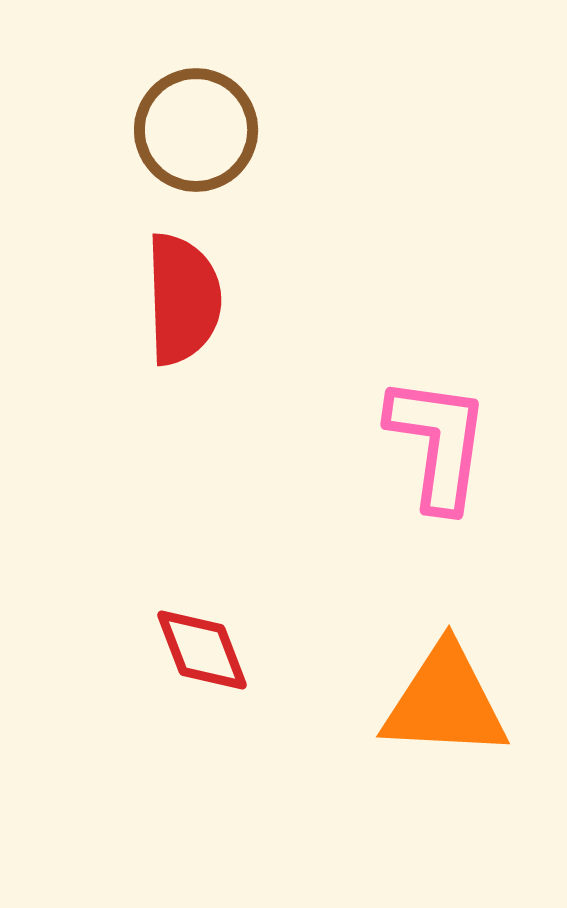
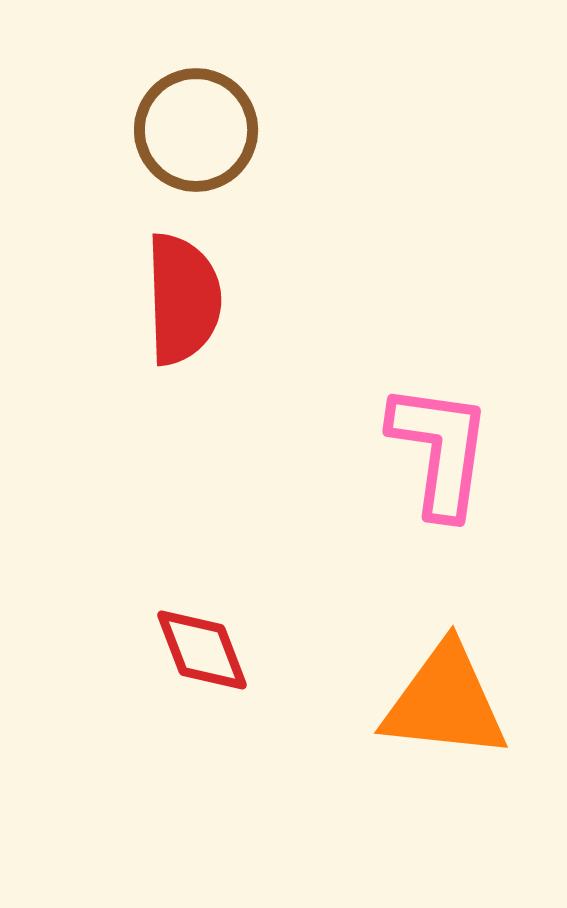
pink L-shape: moved 2 px right, 7 px down
orange triangle: rotated 3 degrees clockwise
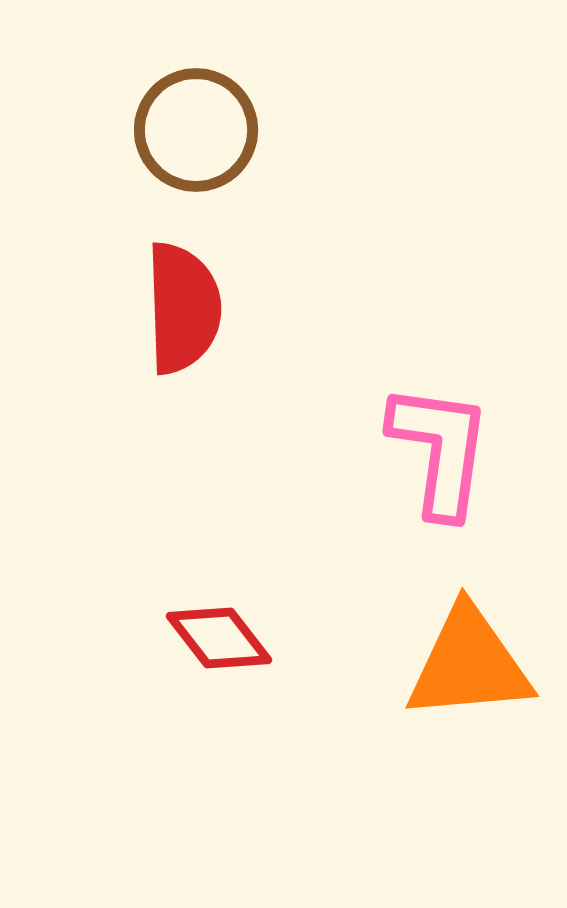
red semicircle: moved 9 px down
red diamond: moved 17 px right, 12 px up; rotated 17 degrees counterclockwise
orange triangle: moved 24 px right, 38 px up; rotated 11 degrees counterclockwise
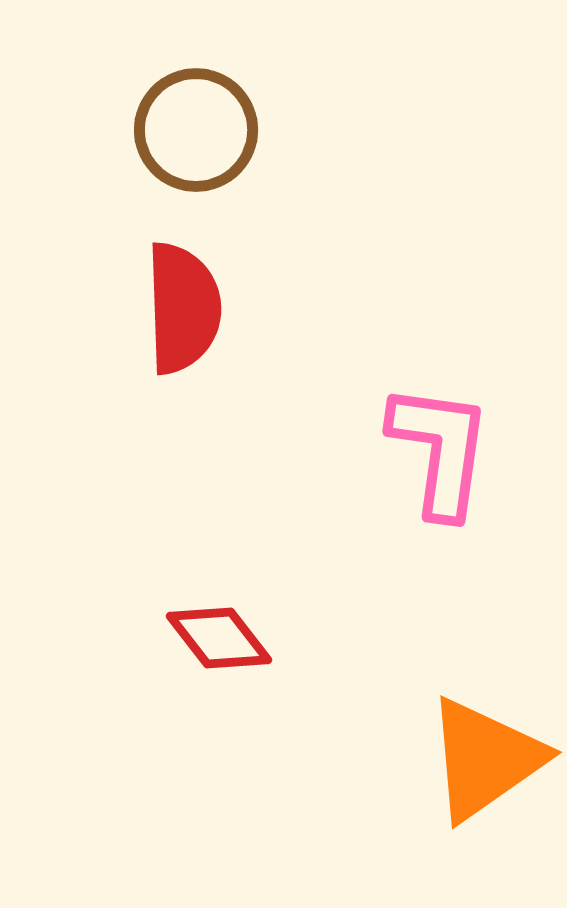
orange triangle: moved 16 px right, 95 px down; rotated 30 degrees counterclockwise
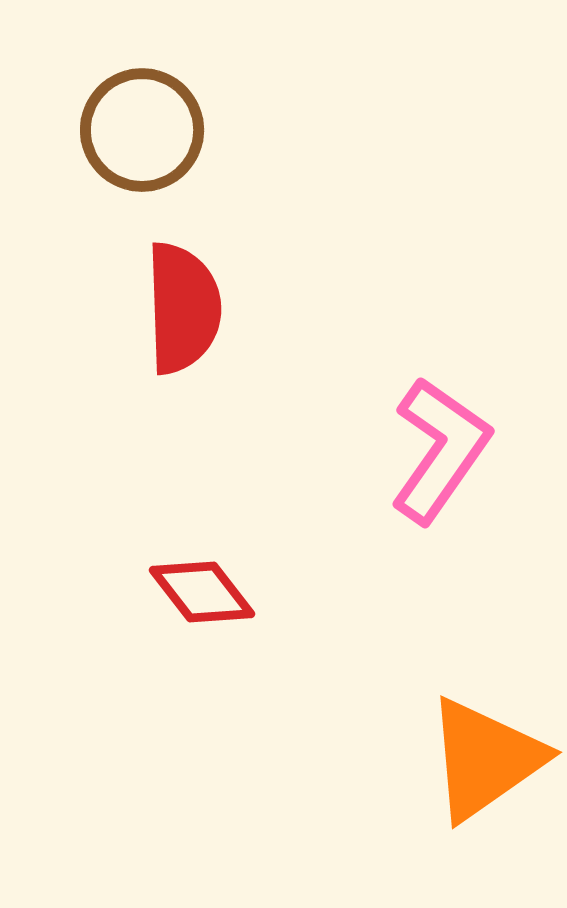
brown circle: moved 54 px left
pink L-shape: rotated 27 degrees clockwise
red diamond: moved 17 px left, 46 px up
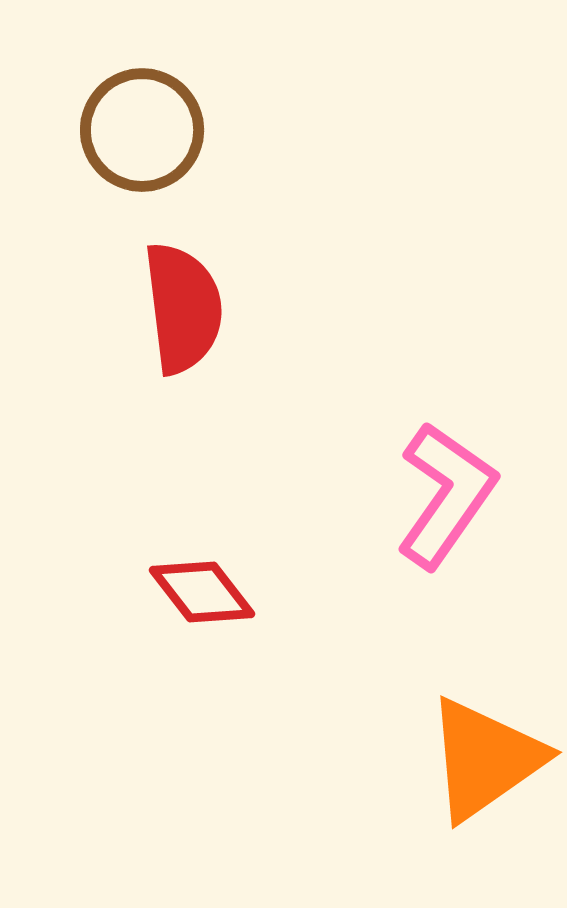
red semicircle: rotated 5 degrees counterclockwise
pink L-shape: moved 6 px right, 45 px down
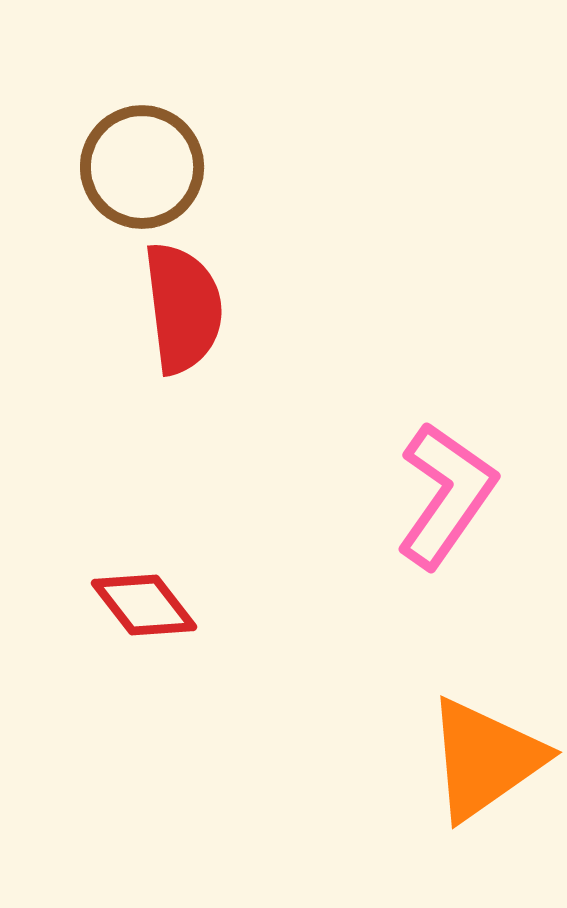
brown circle: moved 37 px down
red diamond: moved 58 px left, 13 px down
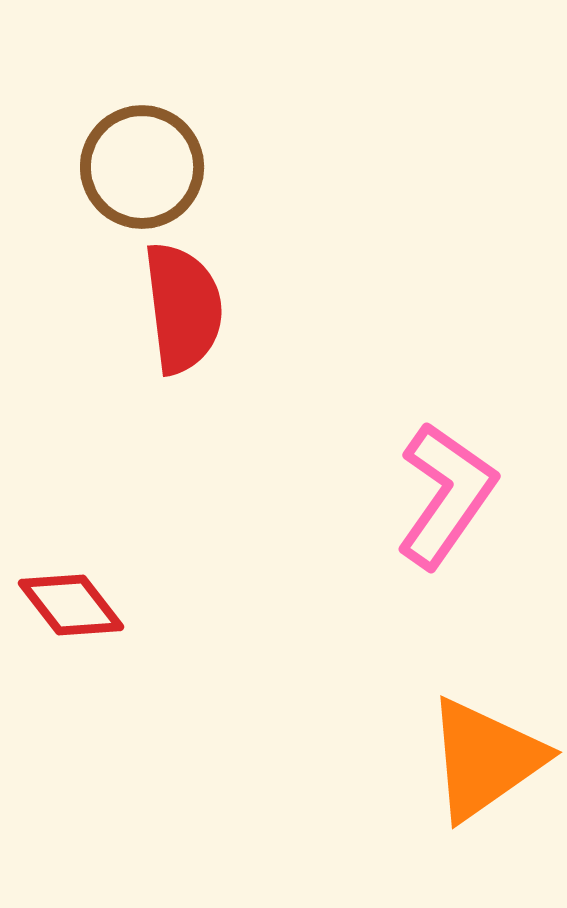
red diamond: moved 73 px left
